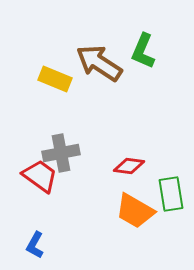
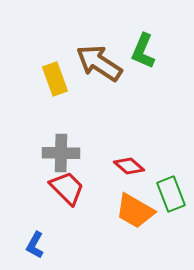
yellow rectangle: rotated 48 degrees clockwise
gray cross: rotated 12 degrees clockwise
red diamond: rotated 32 degrees clockwise
red trapezoid: moved 27 px right, 12 px down; rotated 9 degrees clockwise
green rectangle: rotated 12 degrees counterclockwise
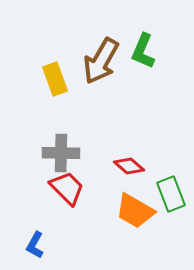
brown arrow: moved 2 px right, 2 px up; rotated 93 degrees counterclockwise
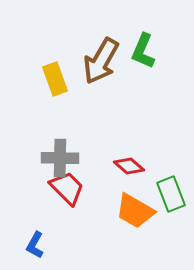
gray cross: moved 1 px left, 5 px down
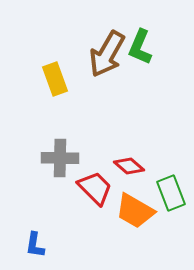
green L-shape: moved 3 px left, 4 px up
brown arrow: moved 6 px right, 7 px up
red trapezoid: moved 28 px right
green rectangle: moved 1 px up
blue L-shape: rotated 20 degrees counterclockwise
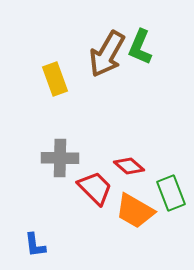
blue L-shape: rotated 16 degrees counterclockwise
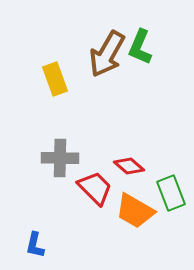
blue L-shape: rotated 20 degrees clockwise
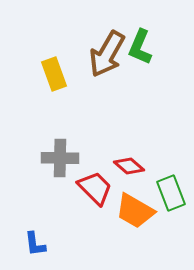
yellow rectangle: moved 1 px left, 5 px up
blue L-shape: moved 1 px up; rotated 20 degrees counterclockwise
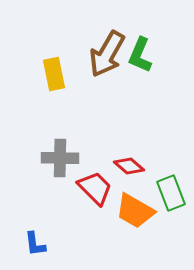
green L-shape: moved 8 px down
yellow rectangle: rotated 8 degrees clockwise
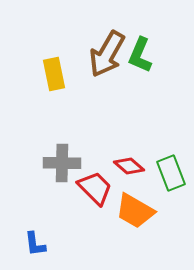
gray cross: moved 2 px right, 5 px down
green rectangle: moved 20 px up
